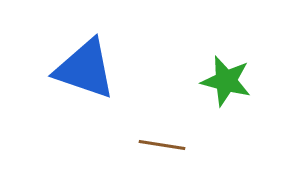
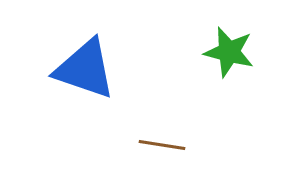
green star: moved 3 px right, 29 px up
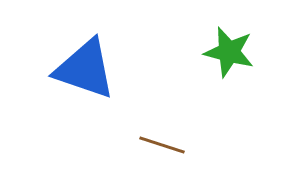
brown line: rotated 9 degrees clockwise
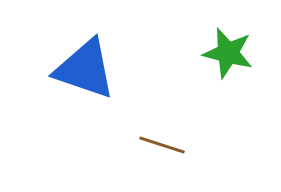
green star: moved 1 px left, 1 px down
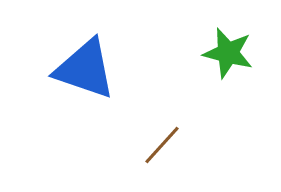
brown line: rotated 66 degrees counterclockwise
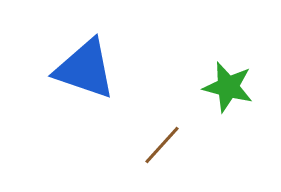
green star: moved 34 px down
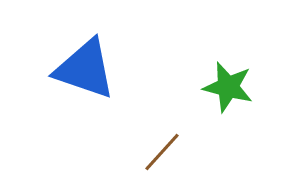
brown line: moved 7 px down
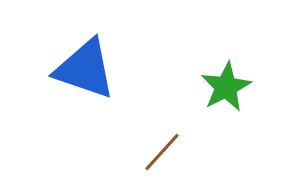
green star: moved 2 px left; rotated 30 degrees clockwise
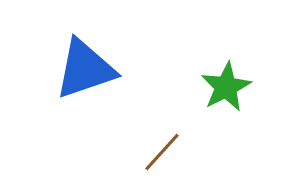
blue triangle: rotated 38 degrees counterclockwise
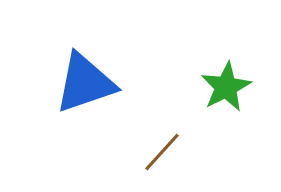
blue triangle: moved 14 px down
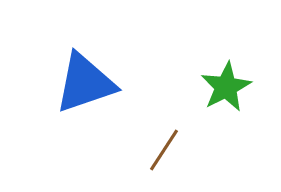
brown line: moved 2 px right, 2 px up; rotated 9 degrees counterclockwise
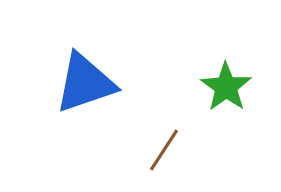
green star: rotated 9 degrees counterclockwise
